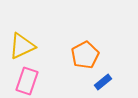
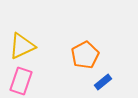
pink rectangle: moved 6 px left
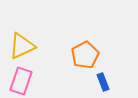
blue rectangle: rotated 72 degrees counterclockwise
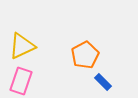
blue rectangle: rotated 24 degrees counterclockwise
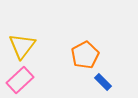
yellow triangle: rotated 28 degrees counterclockwise
pink rectangle: moved 1 px left, 1 px up; rotated 28 degrees clockwise
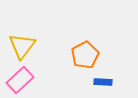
blue rectangle: rotated 42 degrees counterclockwise
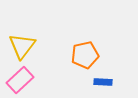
orange pentagon: rotated 16 degrees clockwise
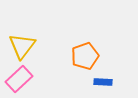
orange pentagon: moved 1 px down; rotated 8 degrees counterclockwise
pink rectangle: moved 1 px left, 1 px up
